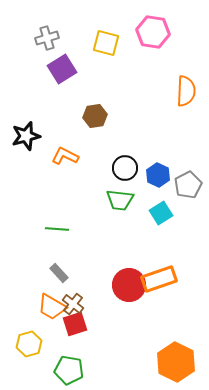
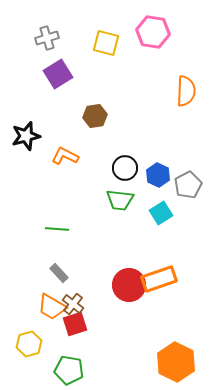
purple square: moved 4 px left, 5 px down
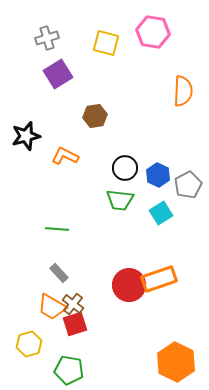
orange semicircle: moved 3 px left
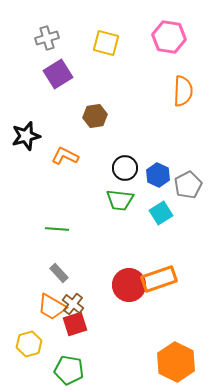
pink hexagon: moved 16 px right, 5 px down
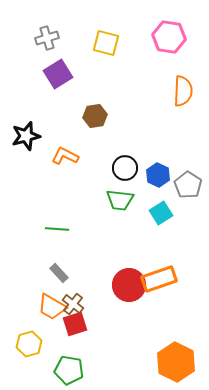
gray pentagon: rotated 12 degrees counterclockwise
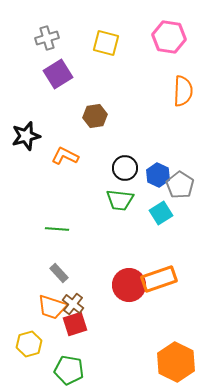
gray pentagon: moved 8 px left
orange trapezoid: rotated 12 degrees counterclockwise
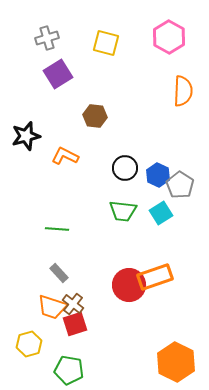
pink hexagon: rotated 20 degrees clockwise
brown hexagon: rotated 15 degrees clockwise
green trapezoid: moved 3 px right, 11 px down
orange rectangle: moved 4 px left, 2 px up
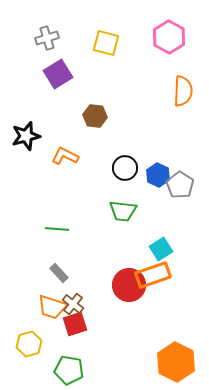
cyan square: moved 36 px down
orange rectangle: moved 2 px left, 2 px up
